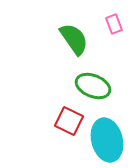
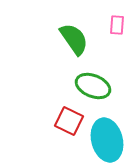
pink rectangle: moved 3 px right, 1 px down; rotated 24 degrees clockwise
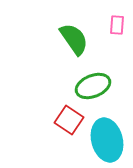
green ellipse: rotated 44 degrees counterclockwise
red square: moved 1 px up; rotated 8 degrees clockwise
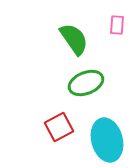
green ellipse: moved 7 px left, 3 px up
red square: moved 10 px left, 7 px down; rotated 28 degrees clockwise
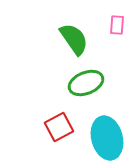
cyan ellipse: moved 2 px up
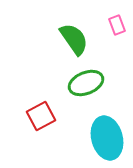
pink rectangle: rotated 24 degrees counterclockwise
red square: moved 18 px left, 11 px up
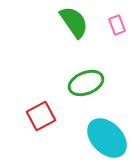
green semicircle: moved 17 px up
cyan ellipse: rotated 30 degrees counterclockwise
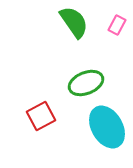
pink rectangle: rotated 48 degrees clockwise
cyan ellipse: moved 11 px up; rotated 15 degrees clockwise
